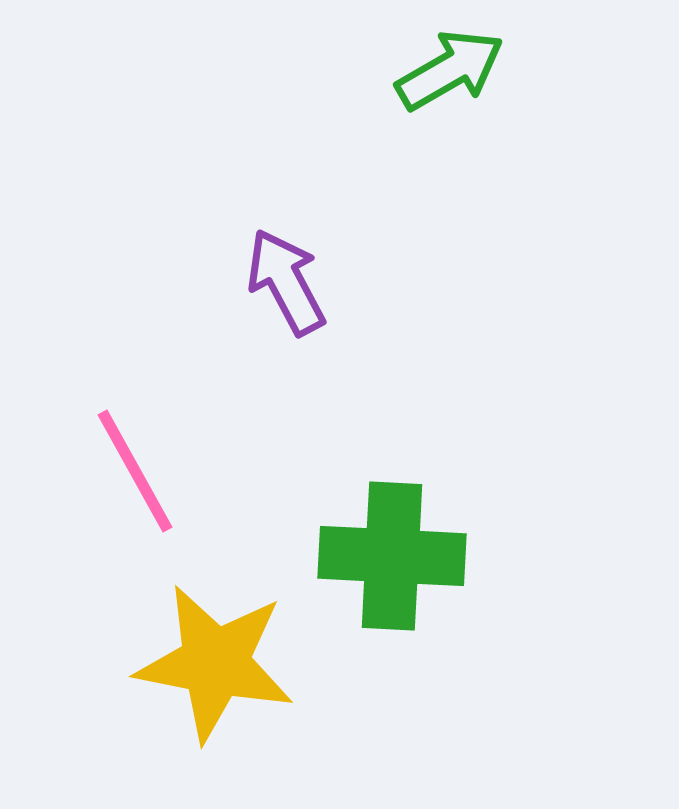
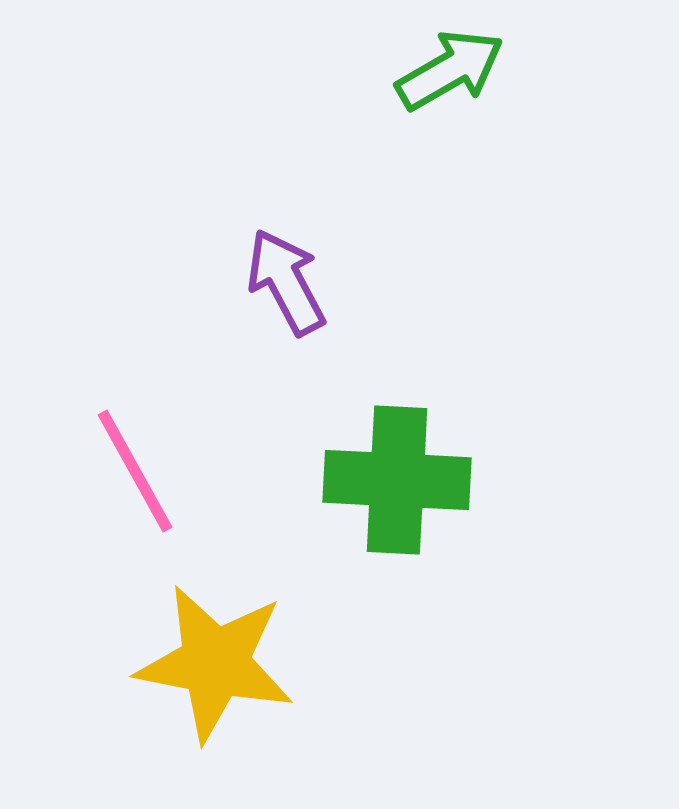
green cross: moved 5 px right, 76 px up
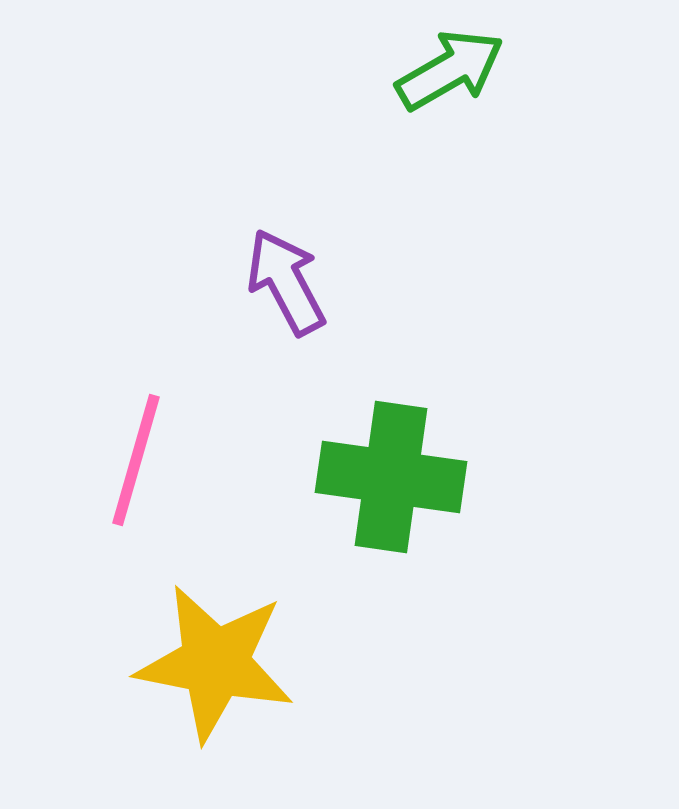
pink line: moved 1 px right, 11 px up; rotated 45 degrees clockwise
green cross: moved 6 px left, 3 px up; rotated 5 degrees clockwise
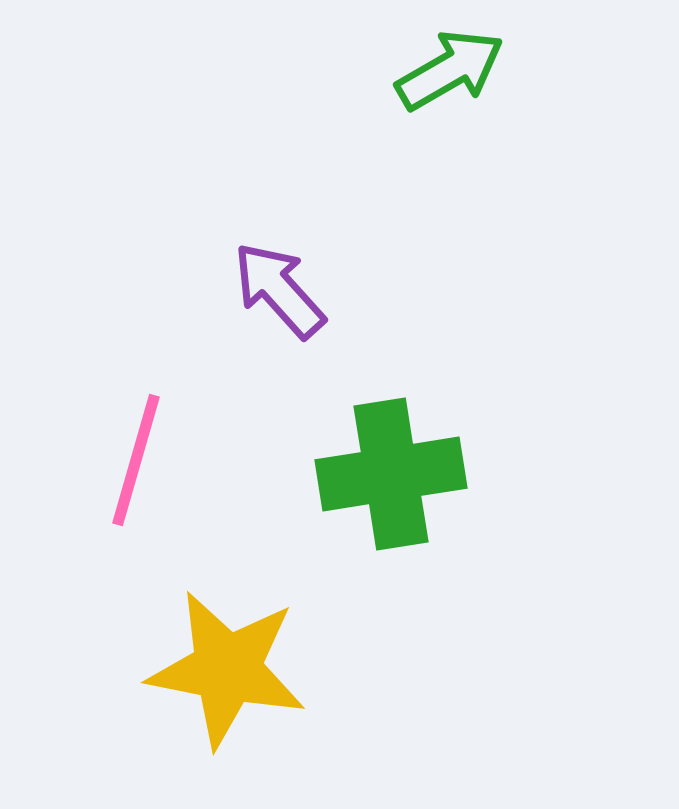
purple arrow: moved 7 px left, 8 px down; rotated 14 degrees counterclockwise
green cross: moved 3 px up; rotated 17 degrees counterclockwise
yellow star: moved 12 px right, 6 px down
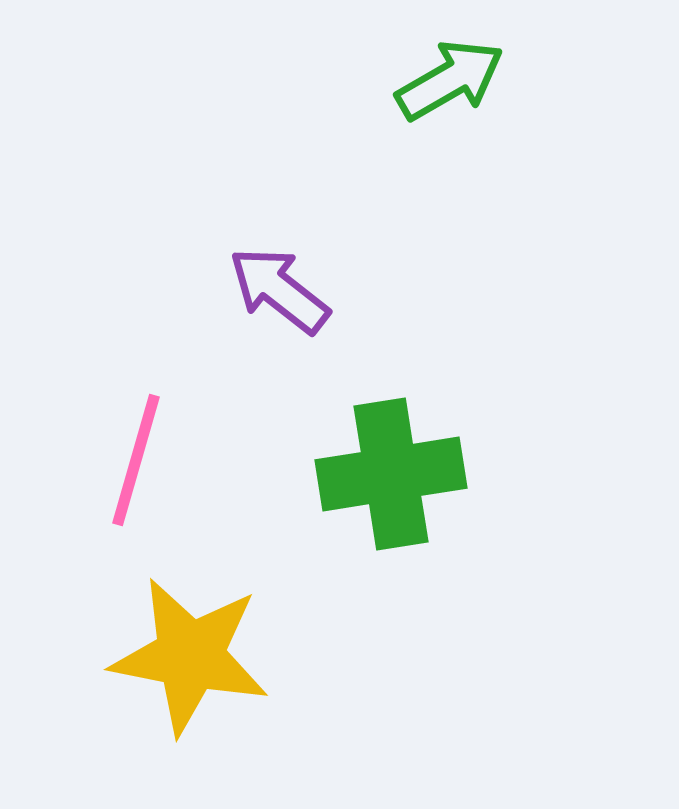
green arrow: moved 10 px down
purple arrow: rotated 10 degrees counterclockwise
yellow star: moved 37 px left, 13 px up
